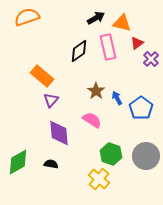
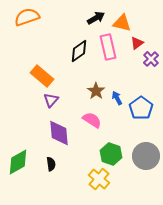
black semicircle: rotated 72 degrees clockwise
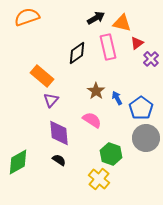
black diamond: moved 2 px left, 2 px down
gray circle: moved 18 px up
black semicircle: moved 8 px right, 4 px up; rotated 48 degrees counterclockwise
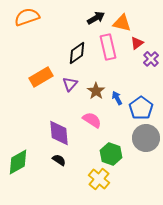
orange rectangle: moved 1 px left, 1 px down; rotated 70 degrees counterclockwise
purple triangle: moved 19 px right, 16 px up
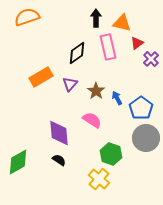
black arrow: rotated 60 degrees counterclockwise
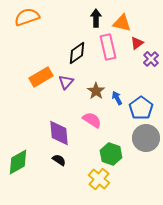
purple triangle: moved 4 px left, 2 px up
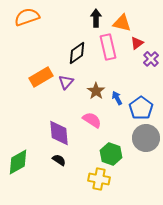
yellow cross: rotated 30 degrees counterclockwise
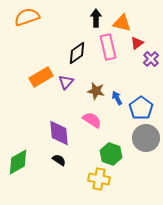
brown star: rotated 24 degrees counterclockwise
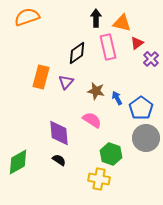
orange rectangle: rotated 45 degrees counterclockwise
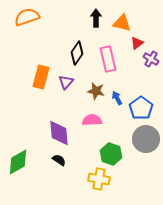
pink rectangle: moved 12 px down
black diamond: rotated 20 degrees counterclockwise
purple cross: rotated 14 degrees counterclockwise
pink semicircle: rotated 36 degrees counterclockwise
gray circle: moved 1 px down
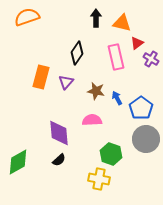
pink rectangle: moved 8 px right, 2 px up
black semicircle: rotated 104 degrees clockwise
